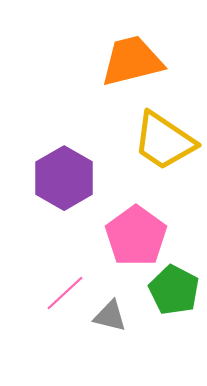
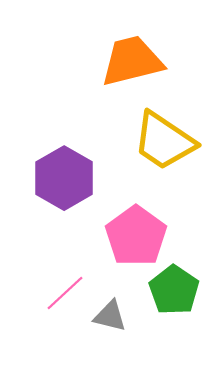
green pentagon: rotated 6 degrees clockwise
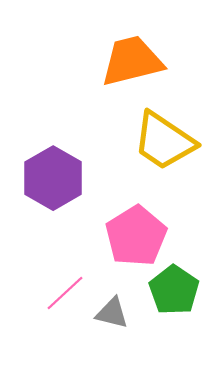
purple hexagon: moved 11 px left
pink pentagon: rotated 4 degrees clockwise
gray triangle: moved 2 px right, 3 px up
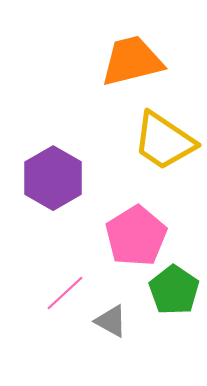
gray triangle: moved 1 px left, 8 px down; rotated 15 degrees clockwise
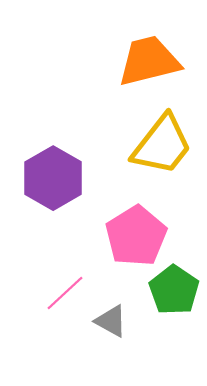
orange trapezoid: moved 17 px right
yellow trapezoid: moved 2 px left, 4 px down; rotated 86 degrees counterclockwise
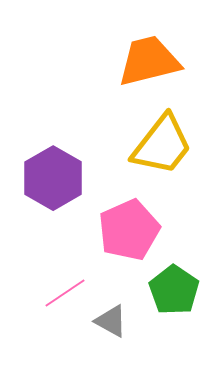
pink pentagon: moved 7 px left, 6 px up; rotated 8 degrees clockwise
pink line: rotated 9 degrees clockwise
